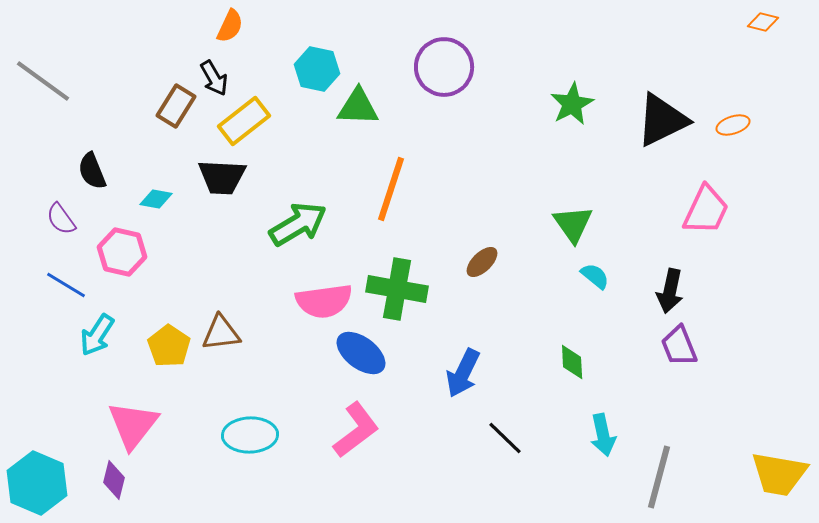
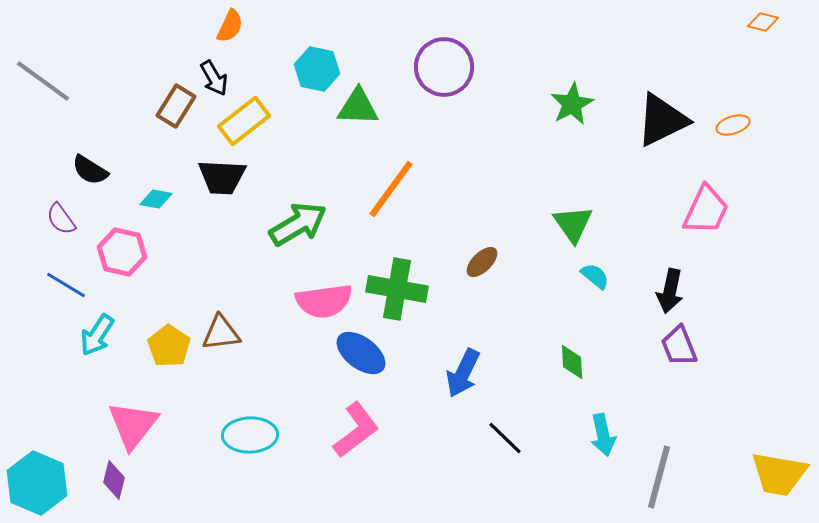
black semicircle at (92, 171): moved 2 px left, 1 px up; rotated 36 degrees counterclockwise
orange line at (391, 189): rotated 18 degrees clockwise
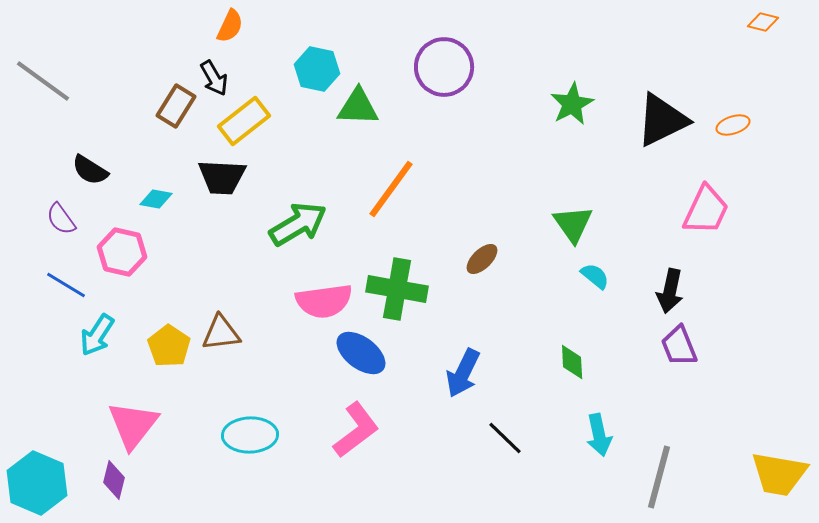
brown ellipse at (482, 262): moved 3 px up
cyan arrow at (603, 435): moved 4 px left
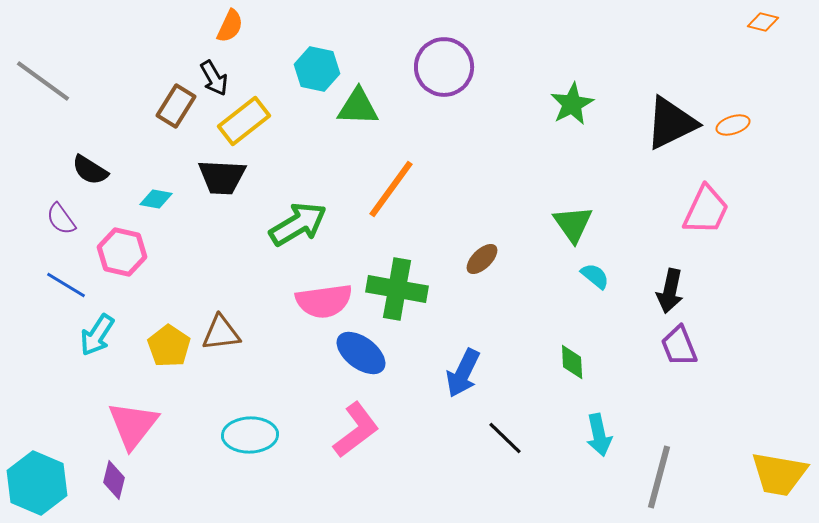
black triangle at (662, 120): moved 9 px right, 3 px down
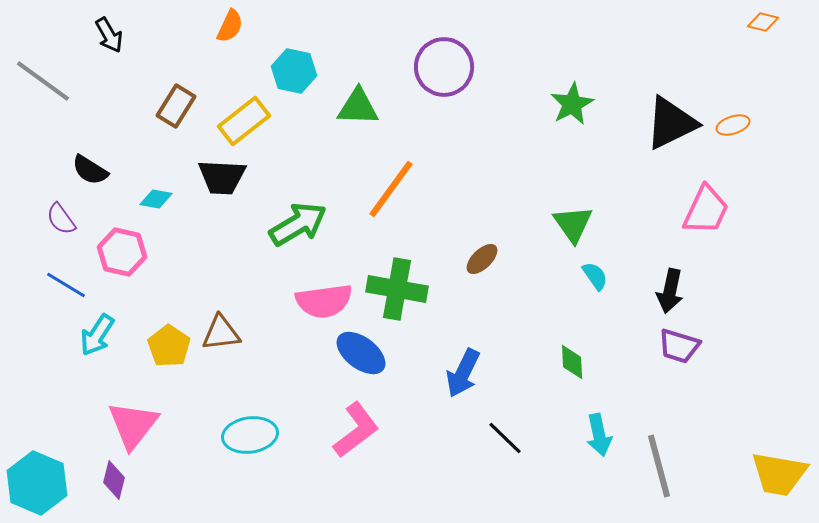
cyan hexagon at (317, 69): moved 23 px left, 2 px down
black arrow at (214, 78): moved 105 px left, 43 px up
cyan semicircle at (595, 276): rotated 16 degrees clockwise
purple trapezoid at (679, 346): rotated 51 degrees counterclockwise
cyan ellipse at (250, 435): rotated 6 degrees counterclockwise
gray line at (659, 477): moved 11 px up; rotated 30 degrees counterclockwise
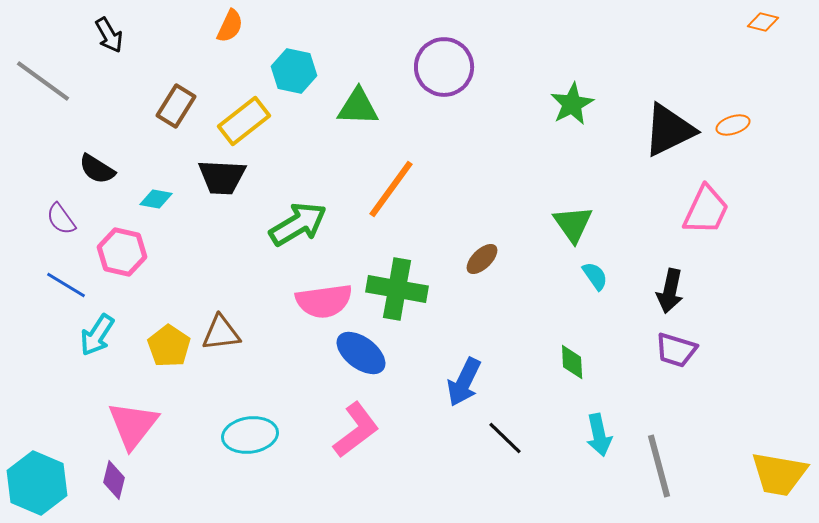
black triangle at (671, 123): moved 2 px left, 7 px down
black semicircle at (90, 170): moved 7 px right, 1 px up
purple trapezoid at (679, 346): moved 3 px left, 4 px down
blue arrow at (463, 373): moved 1 px right, 9 px down
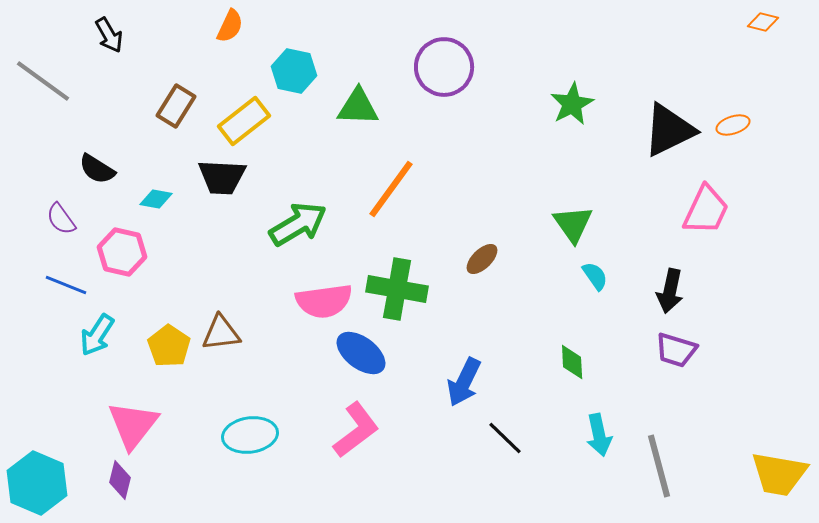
blue line at (66, 285): rotated 9 degrees counterclockwise
purple diamond at (114, 480): moved 6 px right
